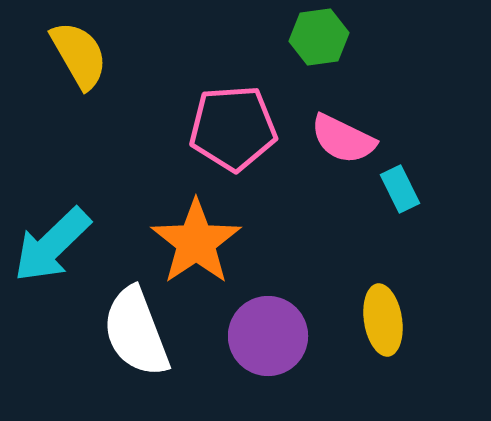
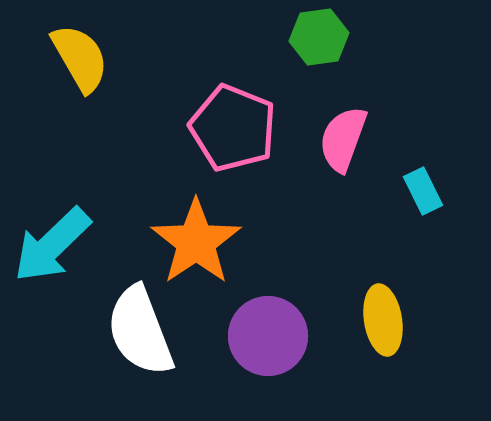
yellow semicircle: moved 1 px right, 3 px down
pink pentagon: rotated 26 degrees clockwise
pink semicircle: rotated 84 degrees clockwise
cyan rectangle: moved 23 px right, 2 px down
white semicircle: moved 4 px right, 1 px up
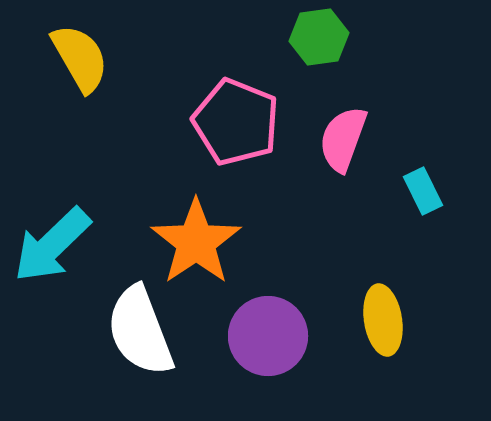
pink pentagon: moved 3 px right, 6 px up
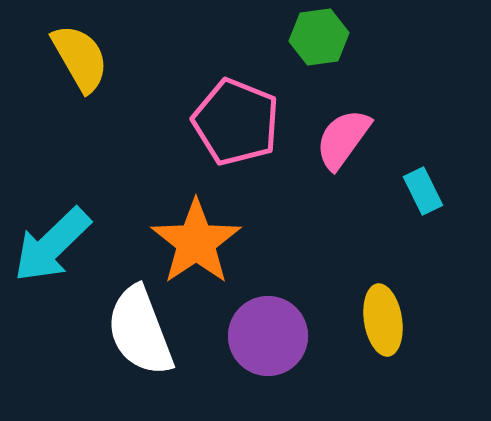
pink semicircle: rotated 16 degrees clockwise
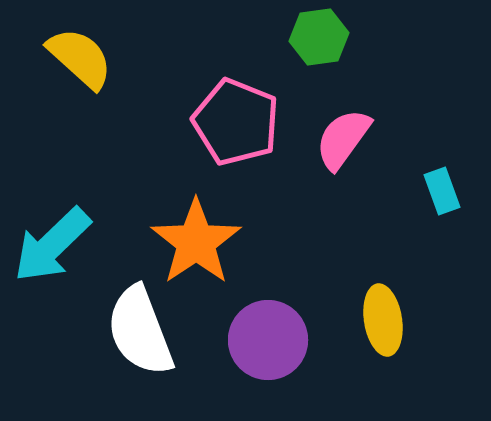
yellow semicircle: rotated 18 degrees counterclockwise
cyan rectangle: moved 19 px right; rotated 6 degrees clockwise
purple circle: moved 4 px down
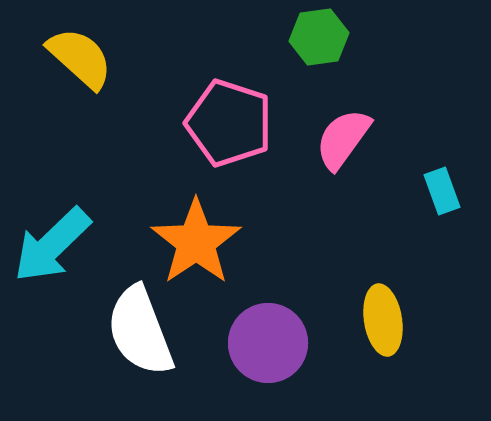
pink pentagon: moved 7 px left, 1 px down; rotated 4 degrees counterclockwise
purple circle: moved 3 px down
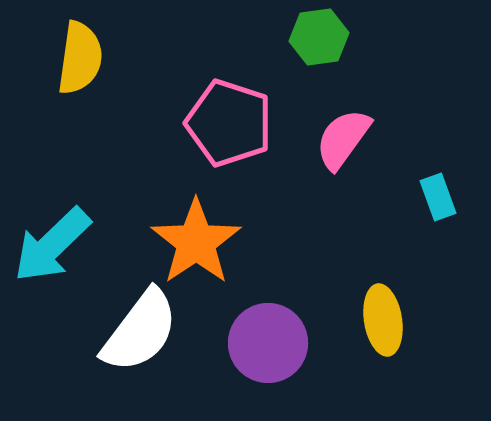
yellow semicircle: rotated 56 degrees clockwise
cyan rectangle: moved 4 px left, 6 px down
white semicircle: rotated 122 degrees counterclockwise
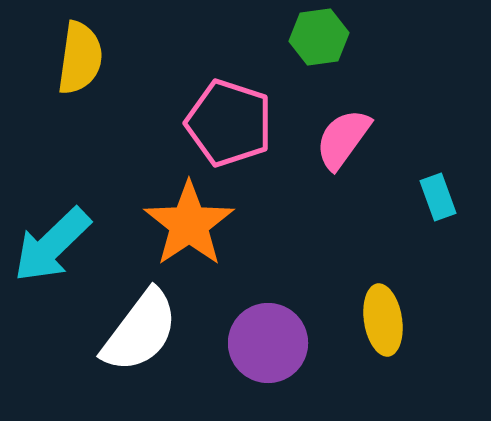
orange star: moved 7 px left, 18 px up
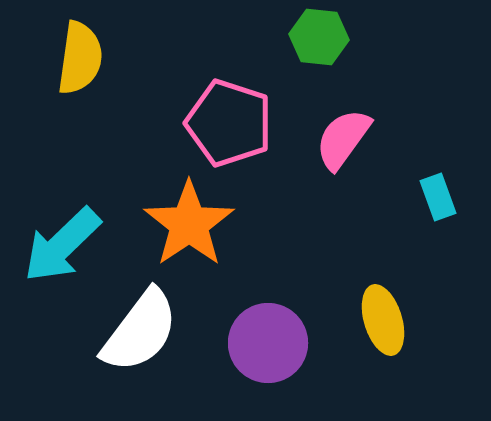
green hexagon: rotated 14 degrees clockwise
cyan arrow: moved 10 px right
yellow ellipse: rotated 8 degrees counterclockwise
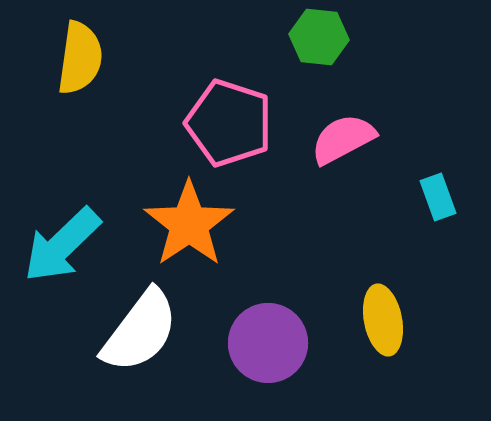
pink semicircle: rotated 26 degrees clockwise
yellow ellipse: rotated 6 degrees clockwise
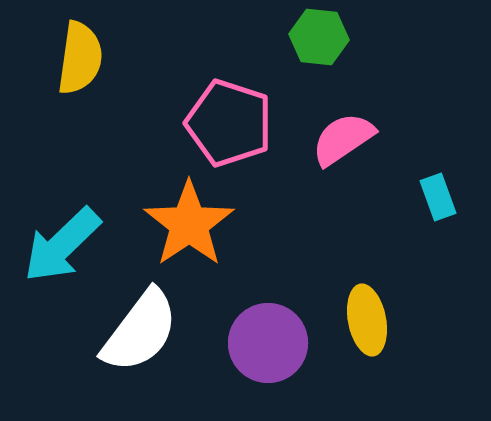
pink semicircle: rotated 6 degrees counterclockwise
yellow ellipse: moved 16 px left
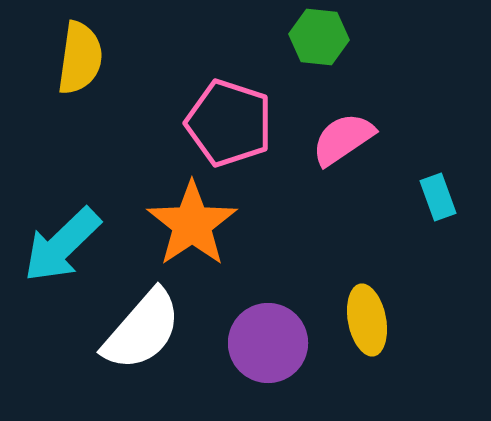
orange star: moved 3 px right
white semicircle: moved 2 px right, 1 px up; rotated 4 degrees clockwise
